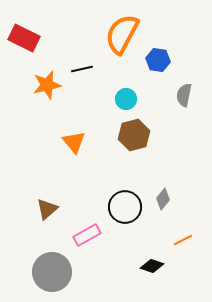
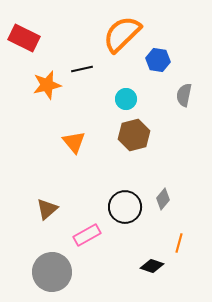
orange semicircle: rotated 18 degrees clockwise
orange line: moved 4 px left, 3 px down; rotated 48 degrees counterclockwise
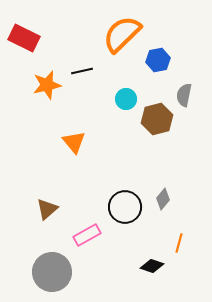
blue hexagon: rotated 20 degrees counterclockwise
black line: moved 2 px down
brown hexagon: moved 23 px right, 16 px up
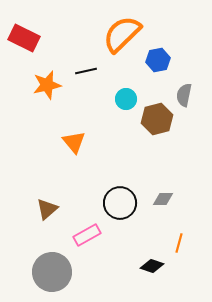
black line: moved 4 px right
gray diamond: rotated 50 degrees clockwise
black circle: moved 5 px left, 4 px up
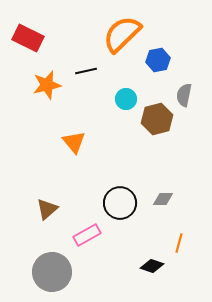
red rectangle: moved 4 px right
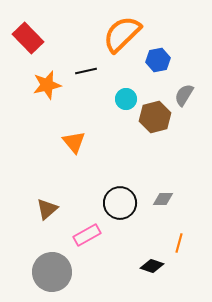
red rectangle: rotated 20 degrees clockwise
gray semicircle: rotated 20 degrees clockwise
brown hexagon: moved 2 px left, 2 px up
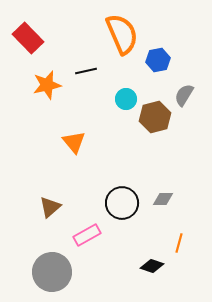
orange semicircle: rotated 111 degrees clockwise
black circle: moved 2 px right
brown triangle: moved 3 px right, 2 px up
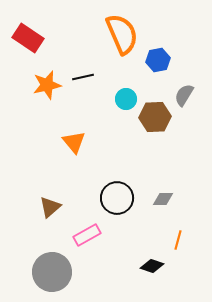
red rectangle: rotated 12 degrees counterclockwise
black line: moved 3 px left, 6 px down
brown hexagon: rotated 12 degrees clockwise
black circle: moved 5 px left, 5 px up
orange line: moved 1 px left, 3 px up
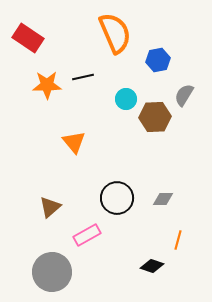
orange semicircle: moved 7 px left, 1 px up
orange star: rotated 12 degrees clockwise
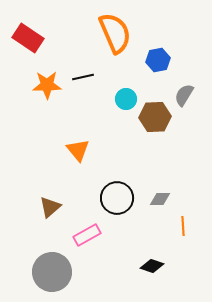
orange triangle: moved 4 px right, 8 px down
gray diamond: moved 3 px left
orange line: moved 5 px right, 14 px up; rotated 18 degrees counterclockwise
